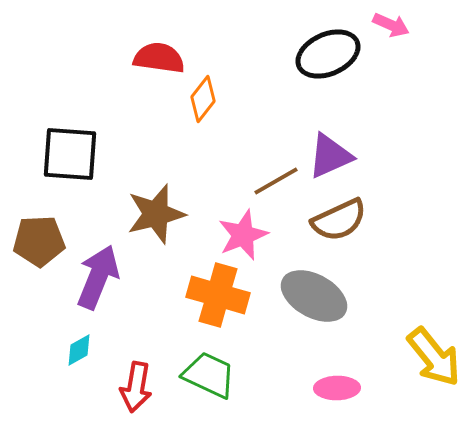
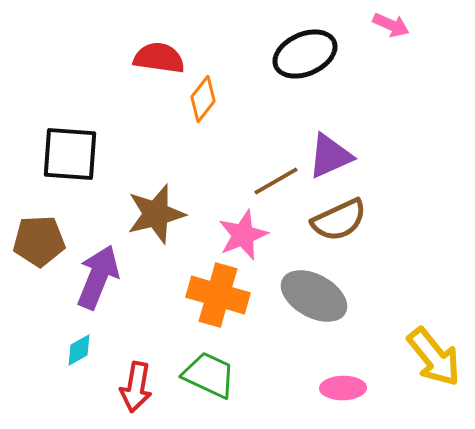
black ellipse: moved 23 px left
pink ellipse: moved 6 px right
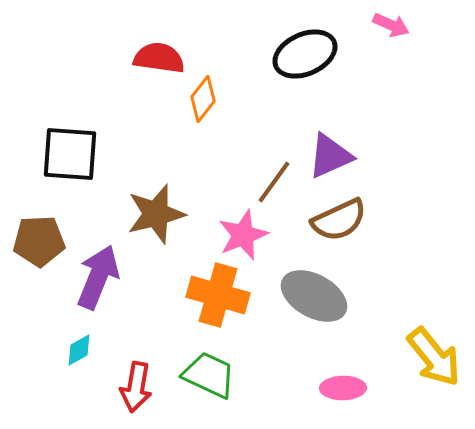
brown line: moved 2 px left, 1 px down; rotated 24 degrees counterclockwise
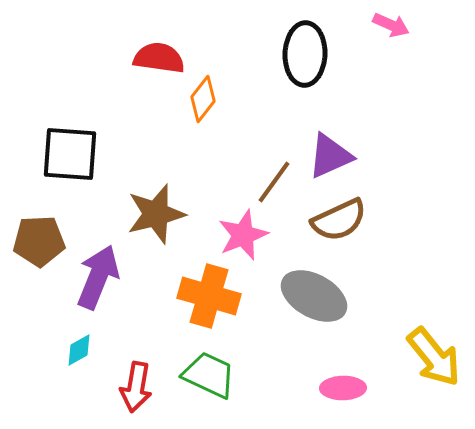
black ellipse: rotated 64 degrees counterclockwise
orange cross: moved 9 px left, 1 px down
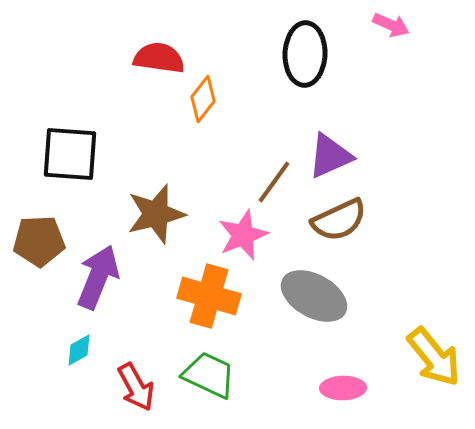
red arrow: rotated 39 degrees counterclockwise
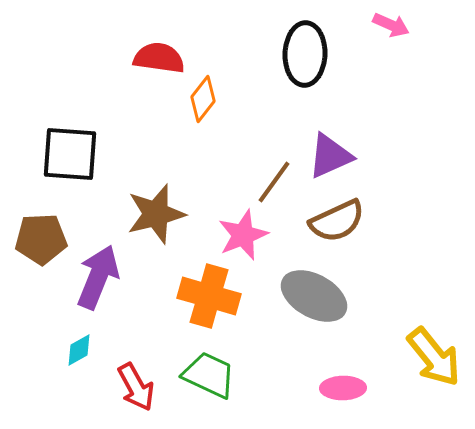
brown semicircle: moved 2 px left, 1 px down
brown pentagon: moved 2 px right, 2 px up
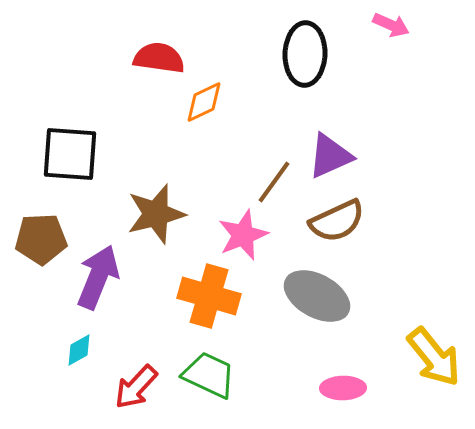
orange diamond: moved 1 px right, 3 px down; rotated 27 degrees clockwise
gray ellipse: moved 3 px right
red arrow: rotated 72 degrees clockwise
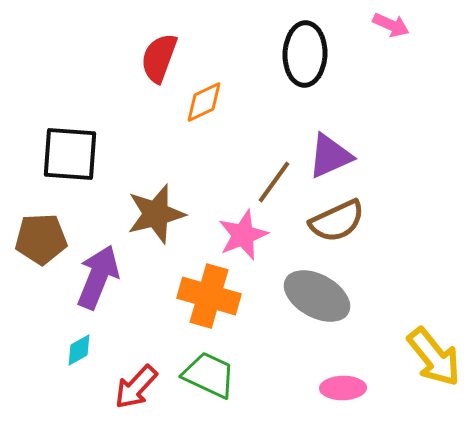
red semicircle: rotated 78 degrees counterclockwise
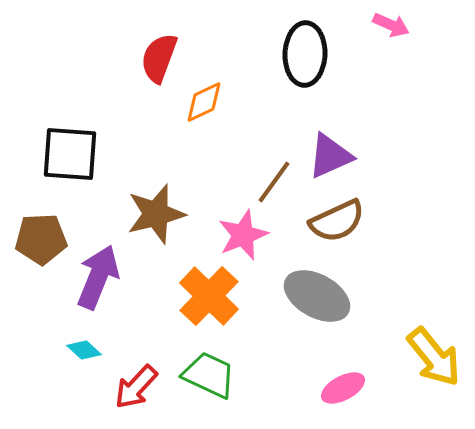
orange cross: rotated 28 degrees clockwise
cyan diamond: moved 5 px right; rotated 72 degrees clockwise
pink ellipse: rotated 27 degrees counterclockwise
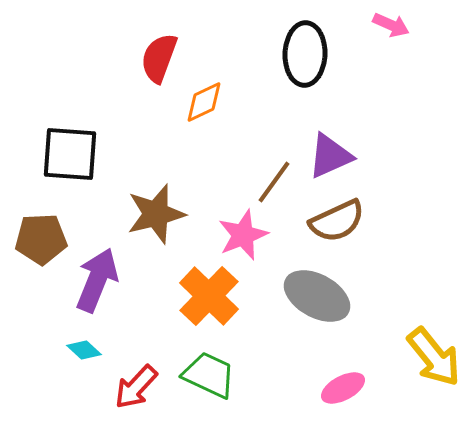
purple arrow: moved 1 px left, 3 px down
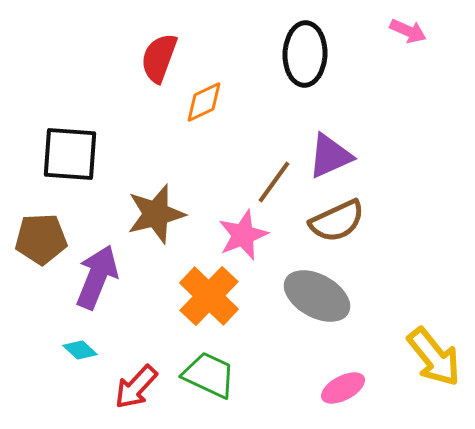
pink arrow: moved 17 px right, 6 px down
purple arrow: moved 3 px up
cyan diamond: moved 4 px left
